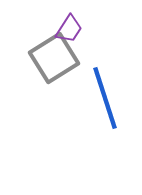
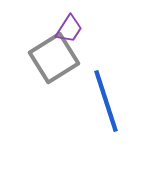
blue line: moved 1 px right, 3 px down
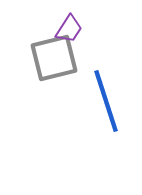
gray square: rotated 18 degrees clockwise
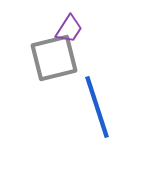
blue line: moved 9 px left, 6 px down
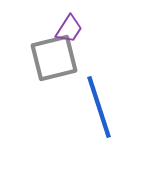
blue line: moved 2 px right
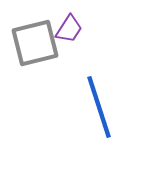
gray square: moved 19 px left, 15 px up
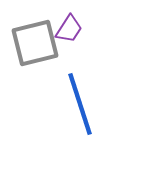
blue line: moved 19 px left, 3 px up
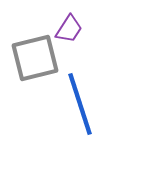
gray square: moved 15 px down
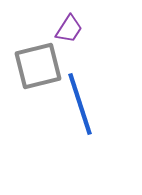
gray square: moved 3 px right, 8 px down
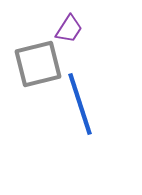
gray square: moved 2 px up
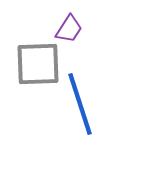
gray square: rotated 12 degrees clockwise
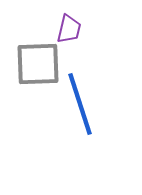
purple trapezoid: rotated 20 degrees counterclockwise
